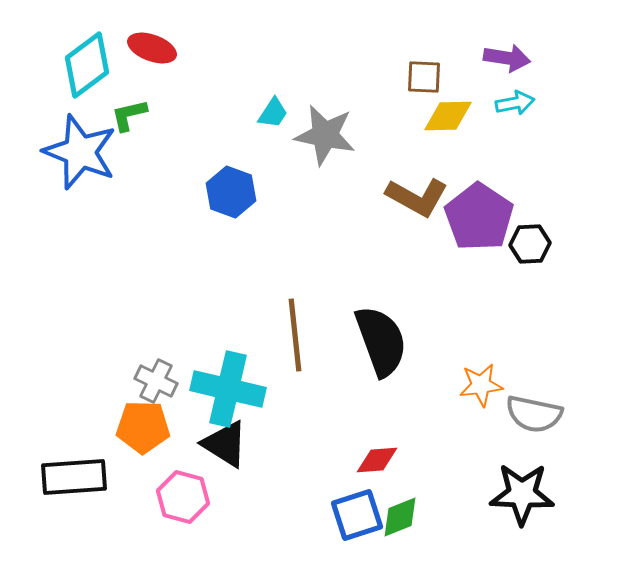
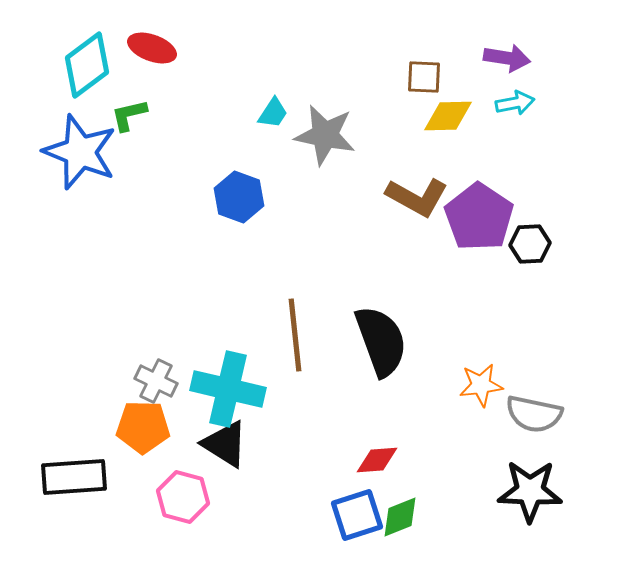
blue hexagon: moved 8 px right, 5 px down
black star: moved 8 px right, 3 px up
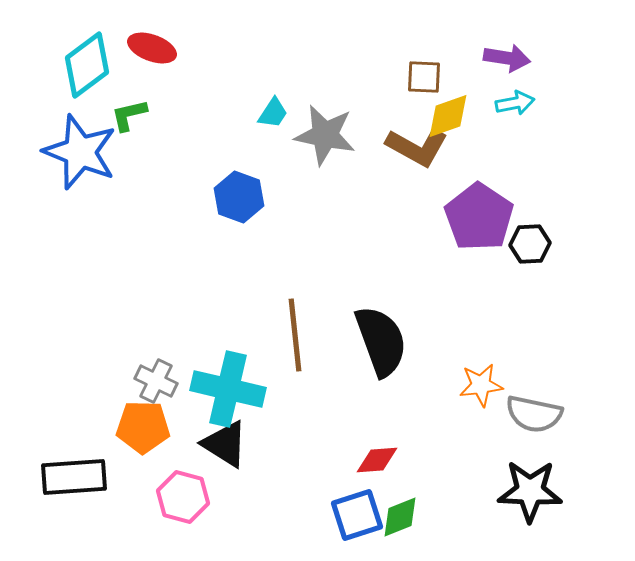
yellow diamond: rotated 18 degrees counterclockwise
brown L-shape: moved 50 px up
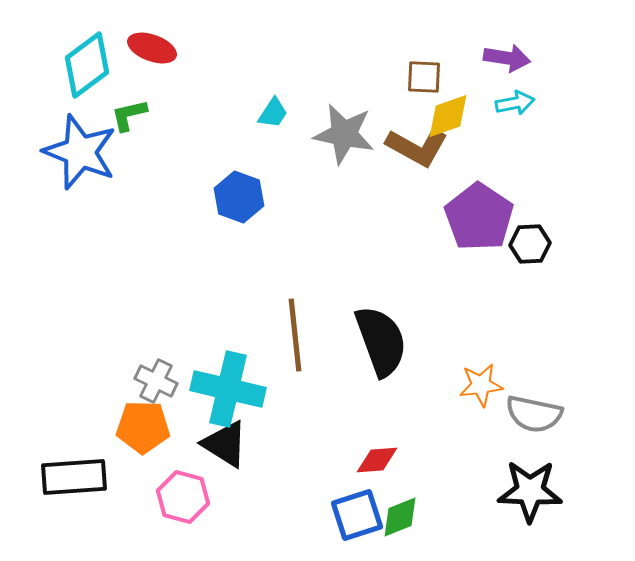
gray star: moved 19 px right, 1 px up
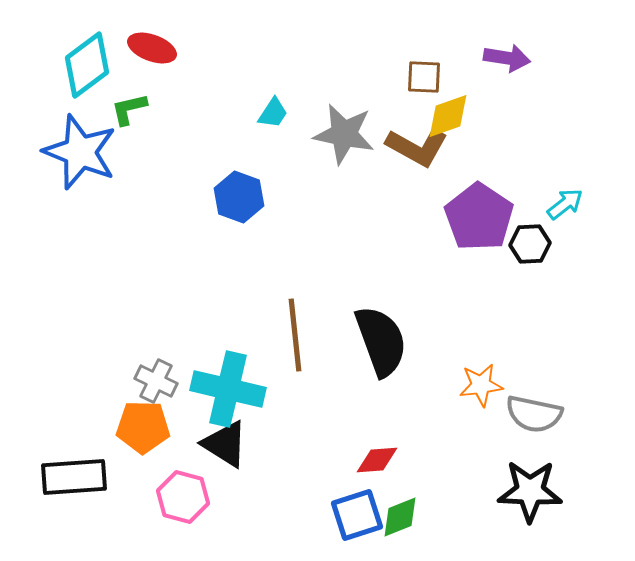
cyan arrow: moved 50 px right, 101 px down; rotated 27 degrees counterclockwise
green L-shape: moved 6 px up
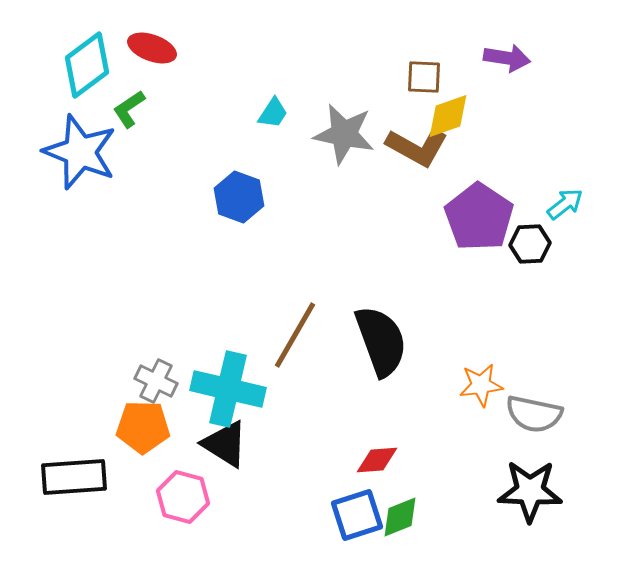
green L-shape: rotated 21 degrees counterclockwise
brown line: rotated 36 degrees clockwise
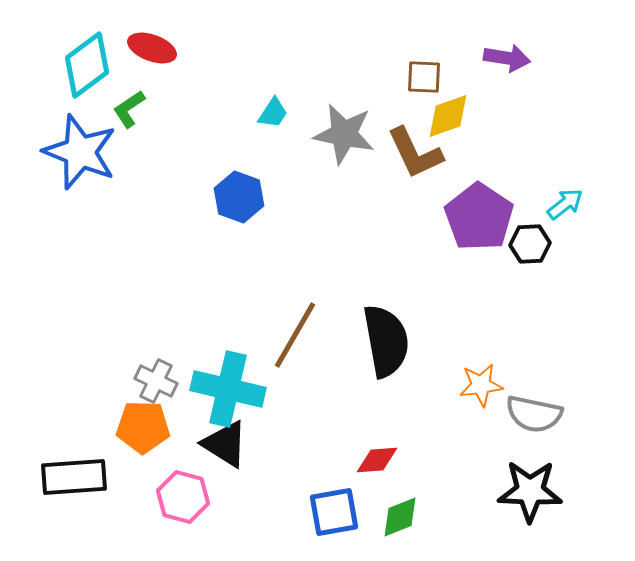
brown L-shape: moved 2 px left, 6 px down; rotated 36 degrees clockwise
black semicircle: moved 5 px right; rotated 10 degrees clockwise
blue square: moved 23 px left, 3 px up; rotated 8 degrees clockwise
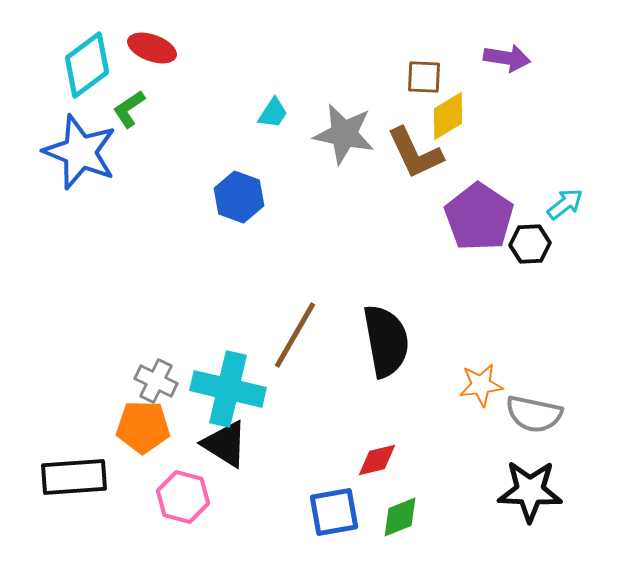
yellow diamond: rotated 12 degrees counterclockwise
red diamond: rotated 9 degrees counterclockwise
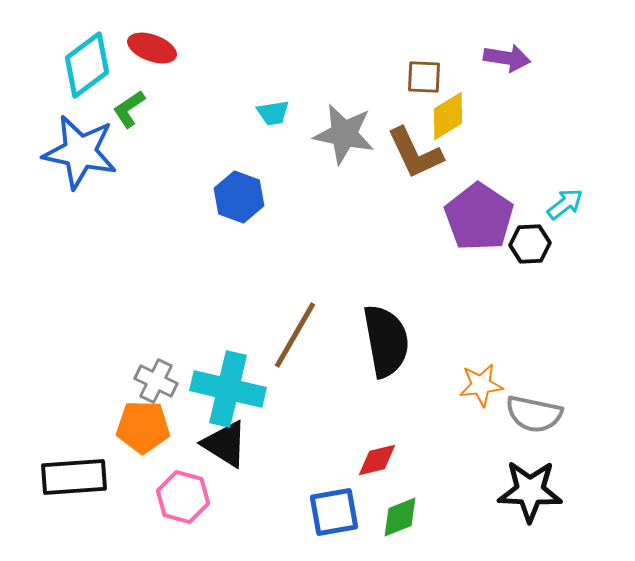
cyan trapezoid: rotated 48 degrees clockwise
blue star: rotated 10 degrees counterclockwise
